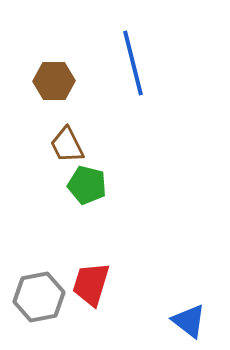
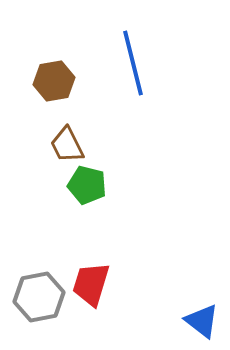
brown hexagon: rotated 9 degrees counterclockwise
blue triangle: moved 13 px right
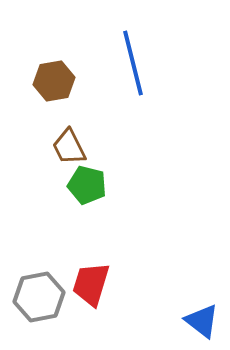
brown trapezoid: moved 2 px right, 2 px down
